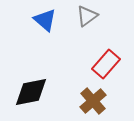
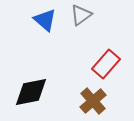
gray triangle: moved 6 px left, 1 px up
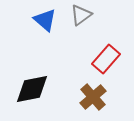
red rectangle: moved 5 px up
black diamond: moved 1 px right, 3 px up
brown cross: moved 4 px up
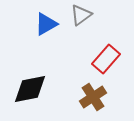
blue triangle: moved 1 px right, 4 px down; rotated 50 degrees clockwise
black diamond: moved 2 px left
brown cross: rotated 8 degrees clockwise
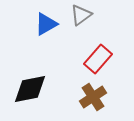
red rectangle: moved 8 px left
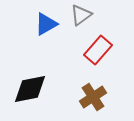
red rectangle: moved 9 px up
